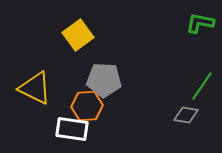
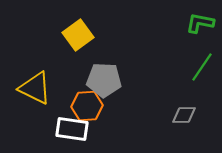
green line: moved 19 px up
gray diamond: moved 2 px left; rotated 10 degrees counterclockwise
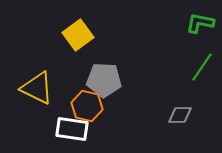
yellow triangle: moved 2 px right
orange hexagon: rotated 16 degrees clockwise
gray diamond: moved 4 px left
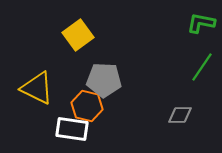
green L-shape: moved 1 px right
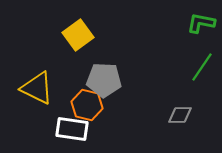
orange hexagon: moved 1 px up
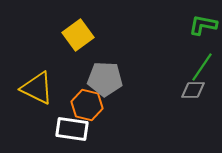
green L-shape: moved 2 px right, 2 px down
gray pentagon: moved 1 px right, 1 px up
gray diamond: moved 13 px right, 25 px up
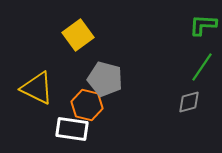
green L-shape: rotated 8 degrees counterclockwise
gray pentagon: rotated 12 degrees clockwise
gray diamond: moved 4 px left, 12 px down; rotated 15 degrees counterclockwise
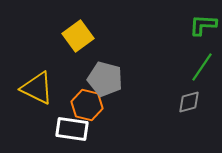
yellow square: moved 1 px down
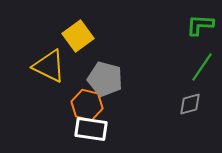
green L-shape: moved 3 px left
yellow triangle: moved 12 px right, 22 px up
gray diamond: moved 1 px right, 2 px down
white rectangle: moved 19 px right
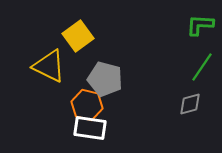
white rectangle: moved 1 px left, 1 px up
